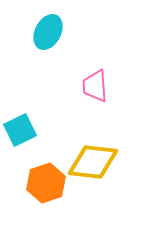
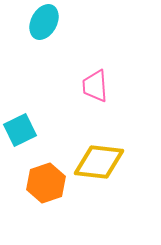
cyan ellipse: moved 4 px left, 10 px up
yellow diamond: moved 6 px right
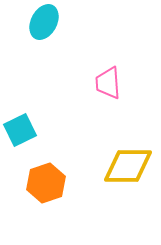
pink trapezoid: moved 13 px right, 3 px up
yellow diamond: moved 29 px right, 4 px down; rotated 6 degrees counterclockwise
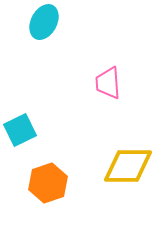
orange hexagon: moved 2 px right
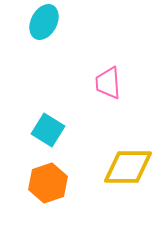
cyan square: moved 28 px right; rotated 32 degrees counterclockwise
yellow diamond: moved 1 px down
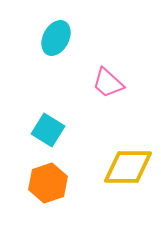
cyan ellipse: moved 12 px right, 16 px down
pink trapezoid: rotated 44 degrees counterclockwise
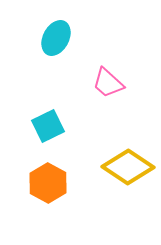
cyan square: moved 4 px up; rotated 32 degrees clockwise
yellow diamond: rotated 33 degrees clockwise
orange hexagon: rotated 12 degrees counterclockwise
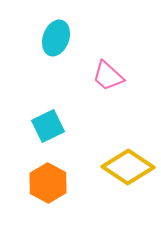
cyan ellipse: rotated 8 degrees counterclockwise
pink trapezoid: moved 7 px up
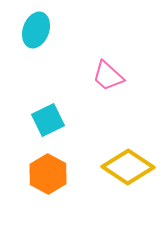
cyan ellipse: moved 20 px left, 8 px up
cyan square: moved 6 px up
orange hexagon: moved 9 px up
